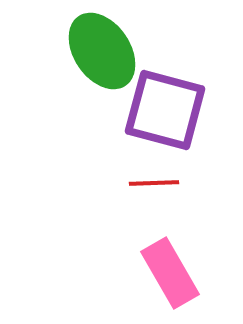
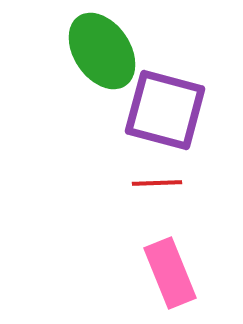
red line: moved 3 px right
pink rectangle: rotated 8 degrees clockwise
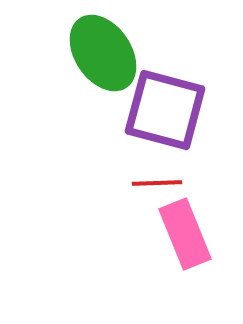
green ellipse: moved 1 px right, 2 px down
pink rectangle: moved 15 px right, 39 px up
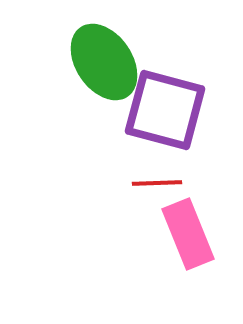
green ellipse: moved 1 px right, 9 px down
pink rectangle: moved 3 px right
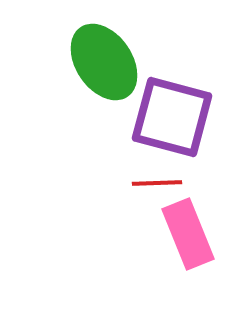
purple square: moved 7 px right, 7 px down
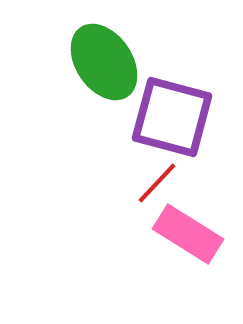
red line: rotated 45 degrees counterclockwise
pink rectangle: rotated 36 degrees counterclockwise
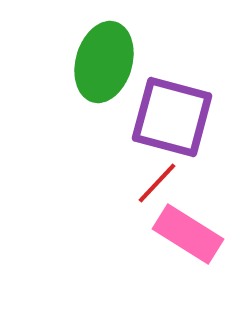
green ellipse: rotated 50 degrees clockwise
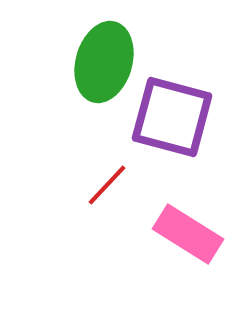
red line: moved 50 px left, 2 px down
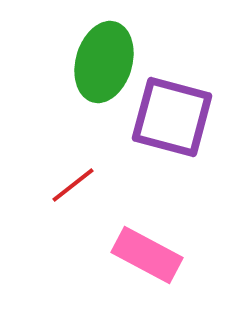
red line: moved 34 px left; rotated 9 degrees clockwise
pink rectangle: moved 41 px left, 21 px down; rotated 4 degrees counterclockwise
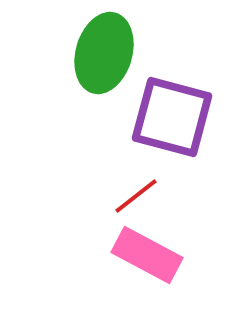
green ellipse: moved 9 px up
red line: moved 63 px right, 11 px down
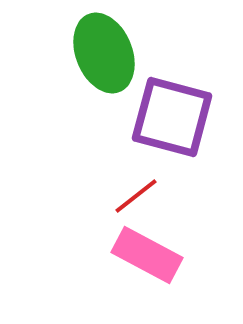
green ellipse: rotated 38 degrees counterclockwise
